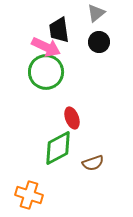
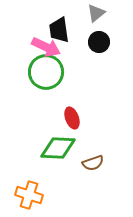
green diamond: rotated 30 degrees clockwise
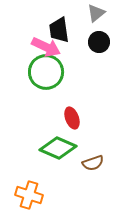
green diamond: rotated 21 degrees clockwise
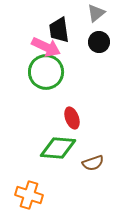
green diamond: rotated 18 degrees counterclockwise
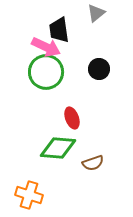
black circle: moved 27 px down
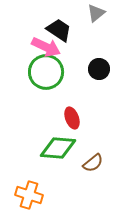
black trapezoid: rotated 132 degrees clockwise
brown semicircle: rotated 20 degrees counterclockwise
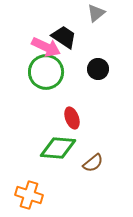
black trapezoid: moved 5 px right, 7 px down
black circle: moved 1 px left
